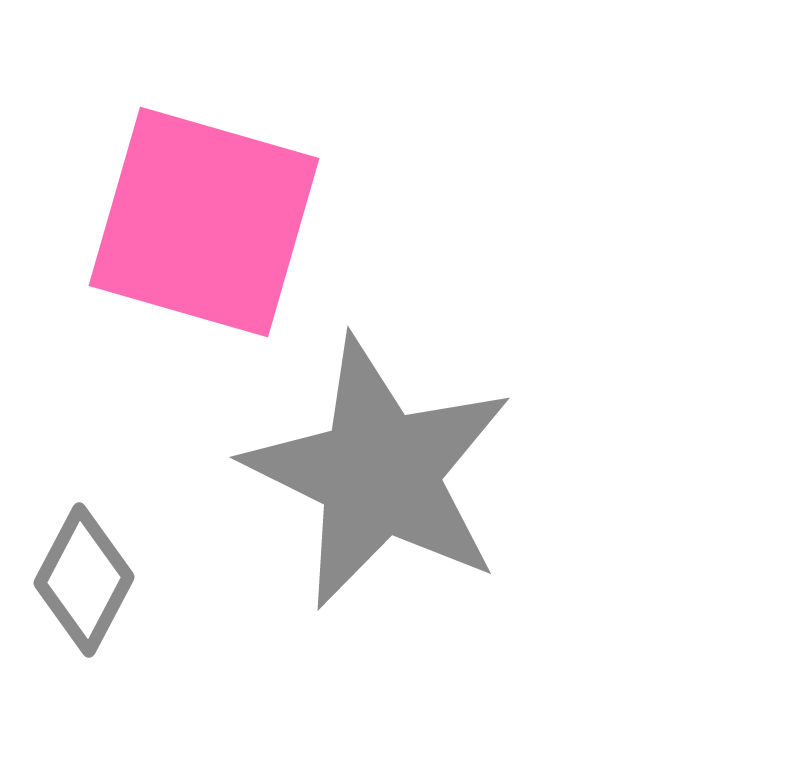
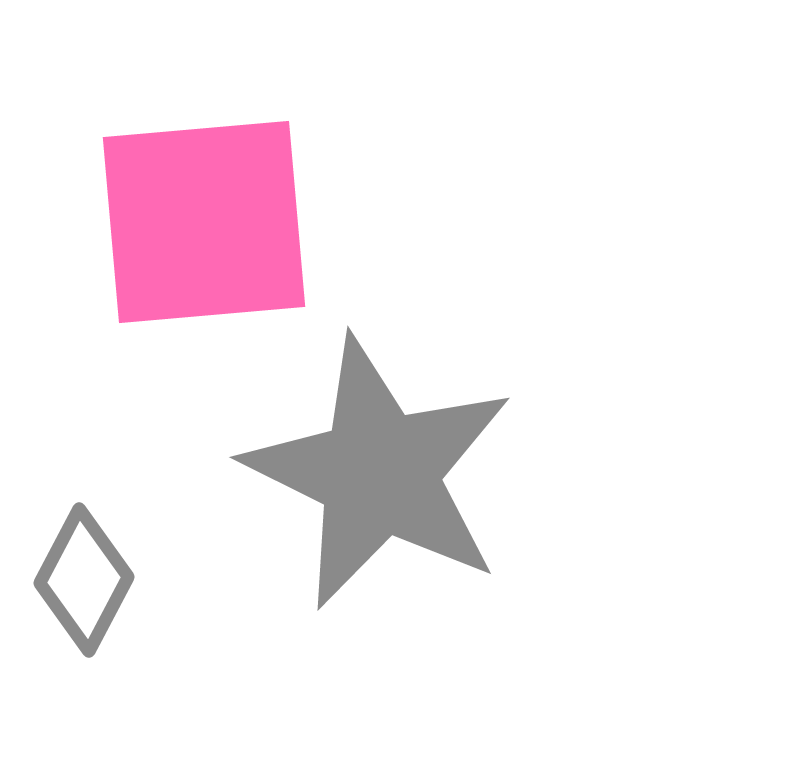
pink square: rotated 21 degrees counterclockwise
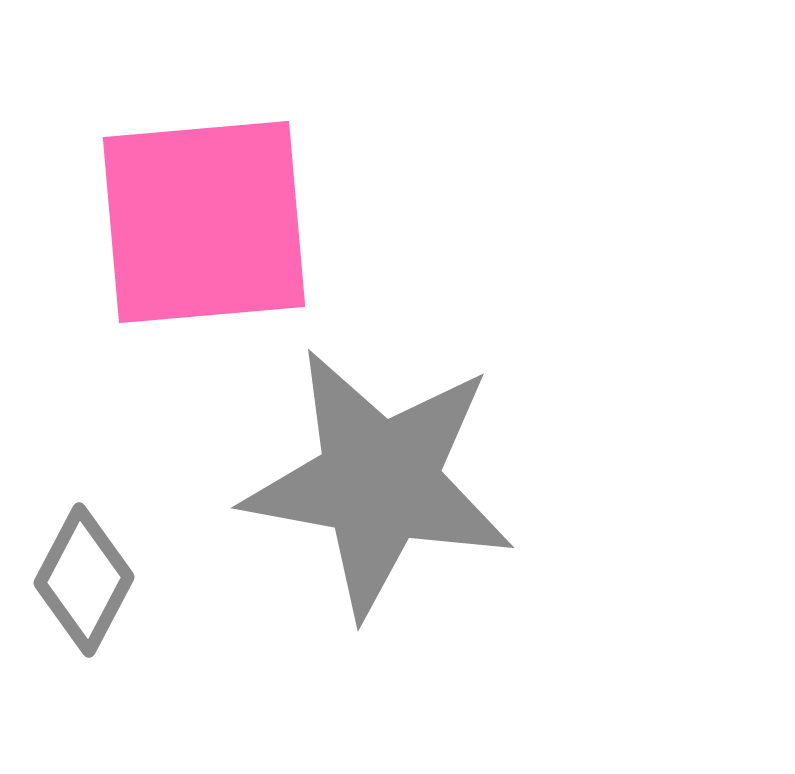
gray star: moved 9 px down; rotated 16 degrees counterclockwise
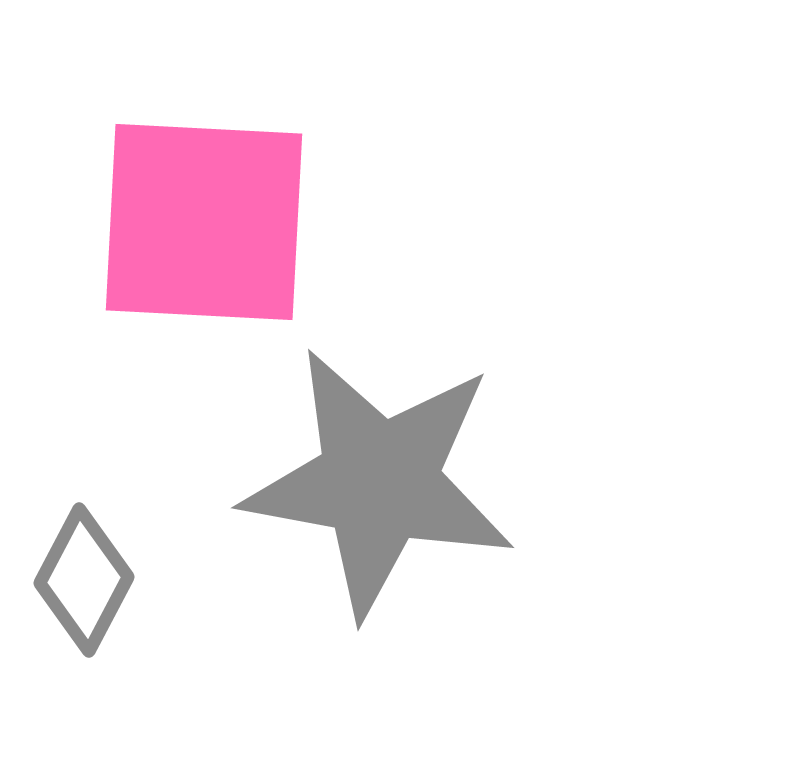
pink square: rotated 8 degrees clockwise
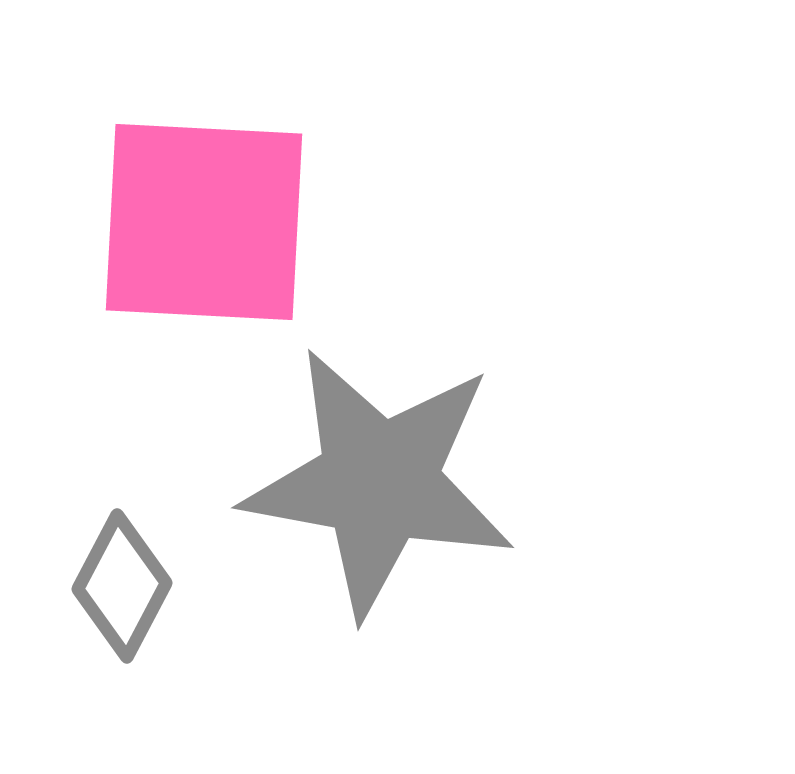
gray diamond: moved 38 px right, 6 px down
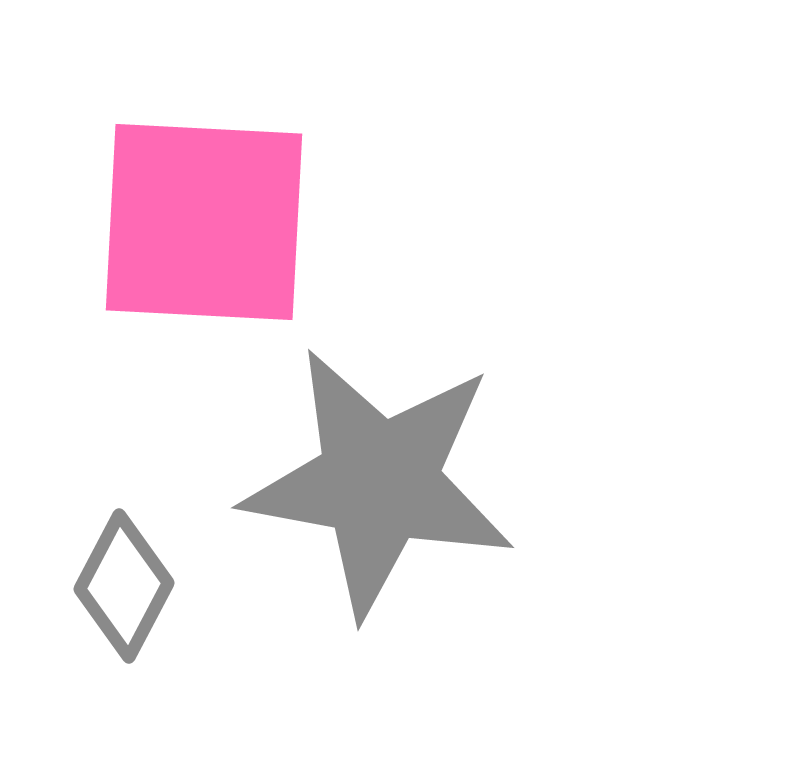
gray diamond: moved 2 px right
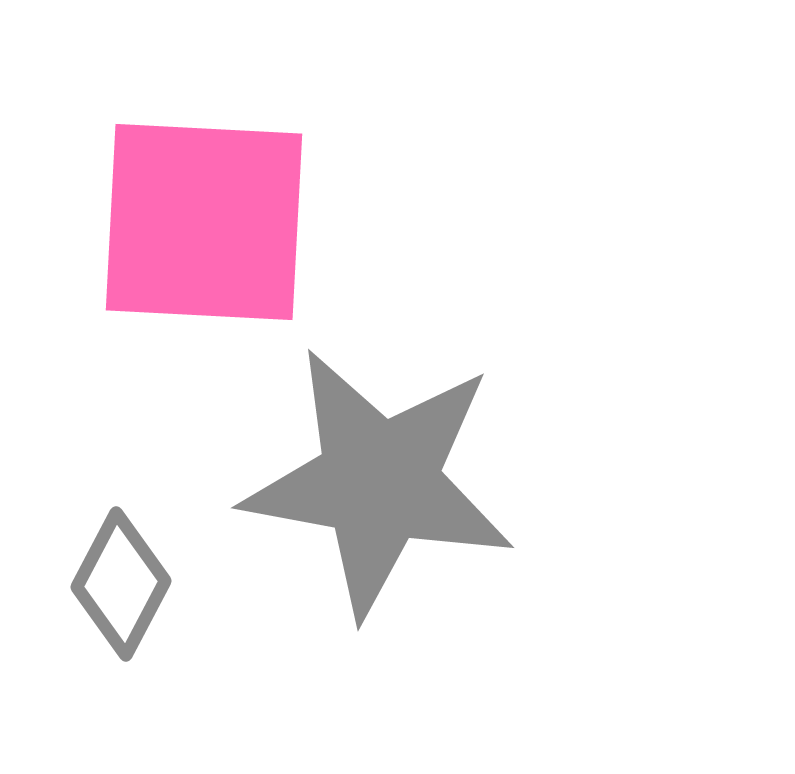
gray diamond: moved 3 px left, 2 px up
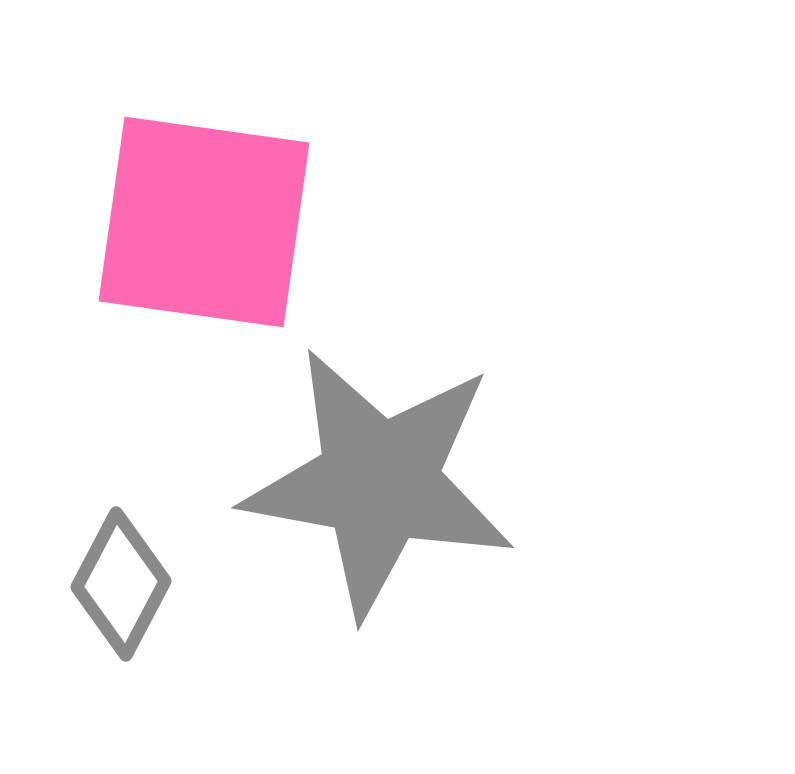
pink square: rotated 5 degrees clockwise
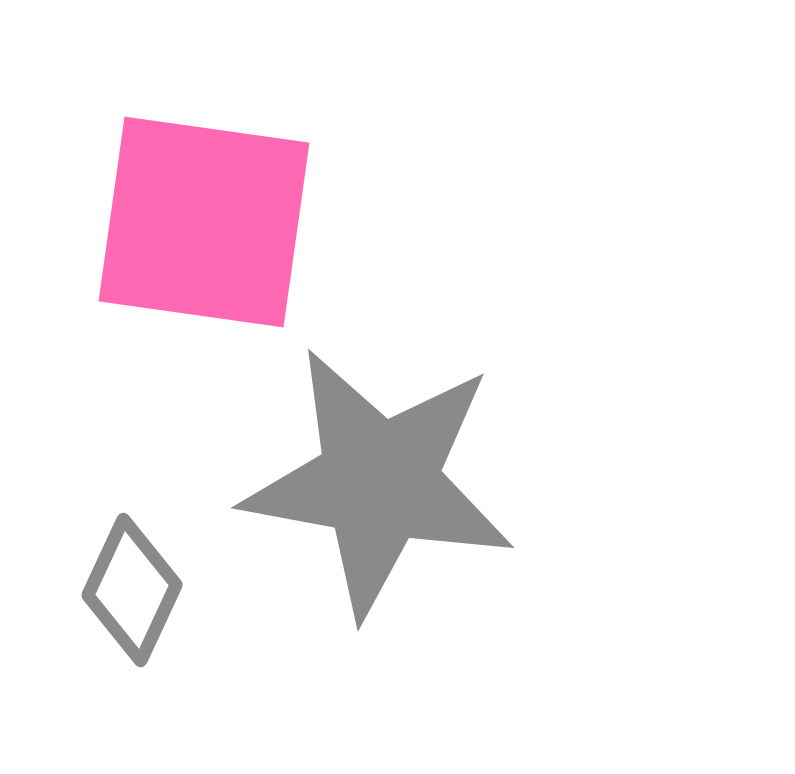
gray diamond: moved 11 px right, 6 px down; rotated 3 degrees counterclockwise
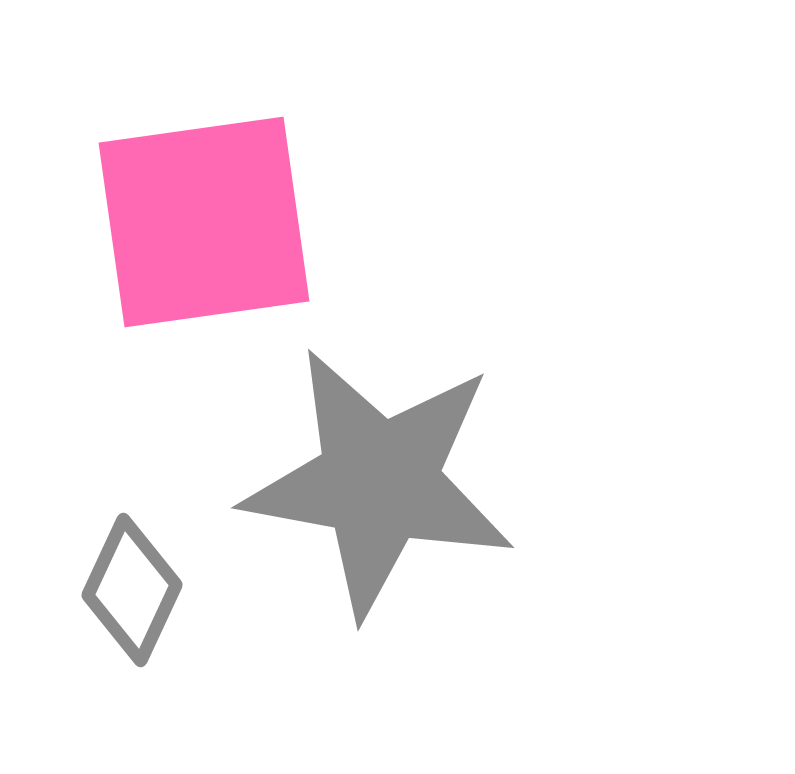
pink square: rotated 16 degrees counterclockwise
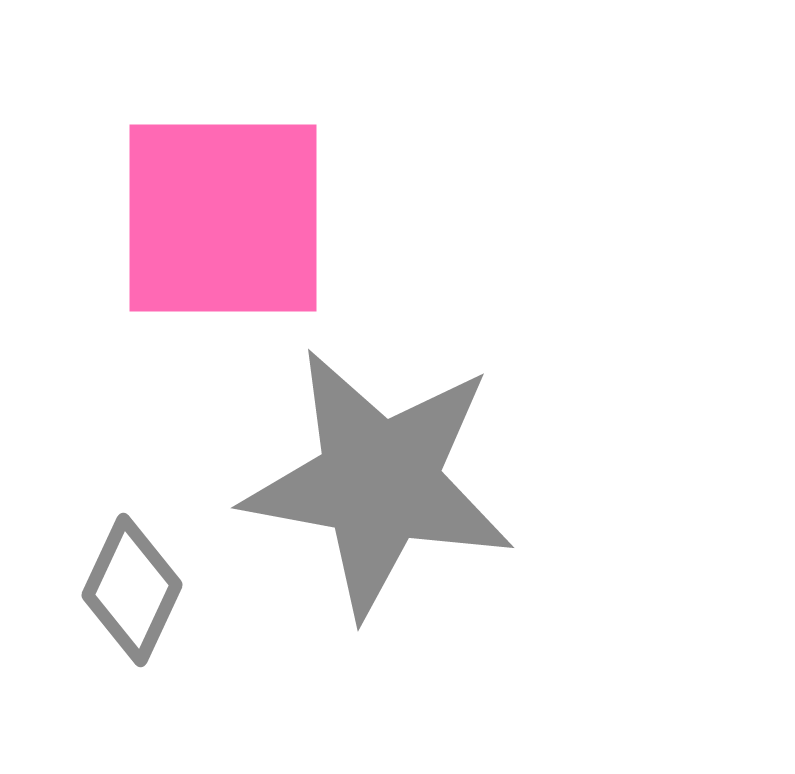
pink square: moved 19 px right, 4 px up; rotated 8 degrees clockwise
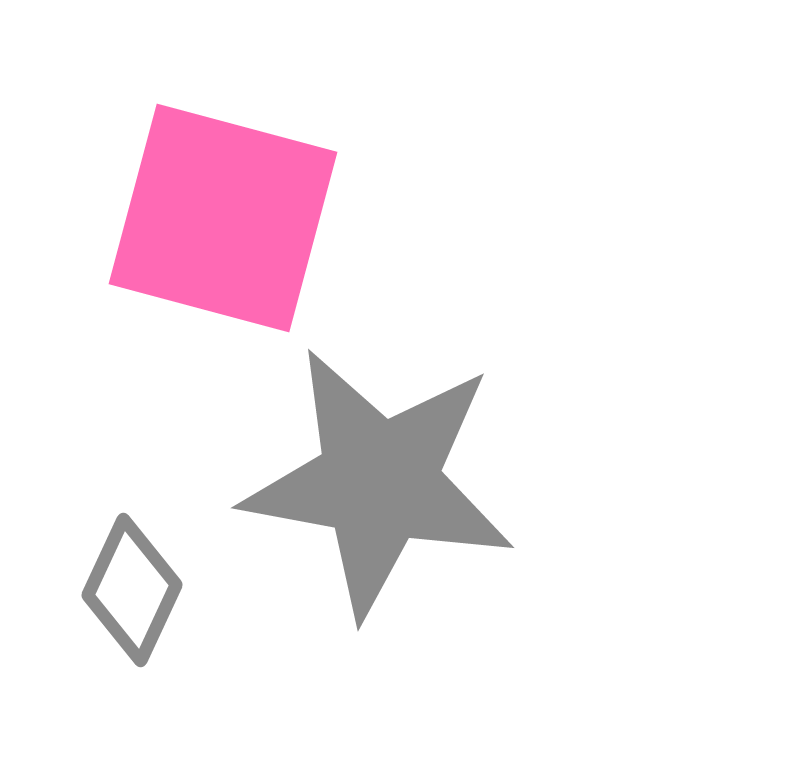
pink square: rotated 15 degrees clockwise
